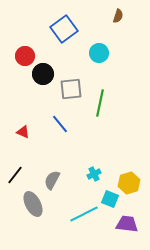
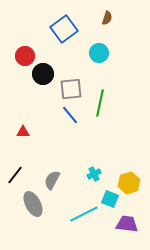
brown semicircle: moved 11 px left, 2 px down
blue line: moved 10 px right, 9 px up
red triangle: rotated 24 degrees counterclockwise
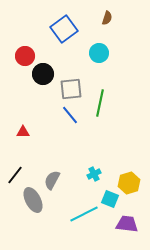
gray ellipse: moved 4 px up
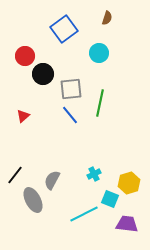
red triangle: moved 16 px up; rotated 40 degrees counterclockwise
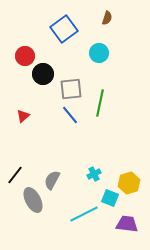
cyan square: moved 1 px up
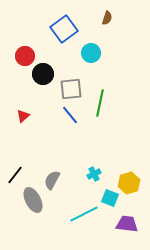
cyan circle: moved 8 px left
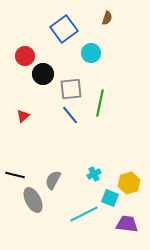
black line: rotated 66 degrees clockwise
gray semicircle: moved 1 px right
